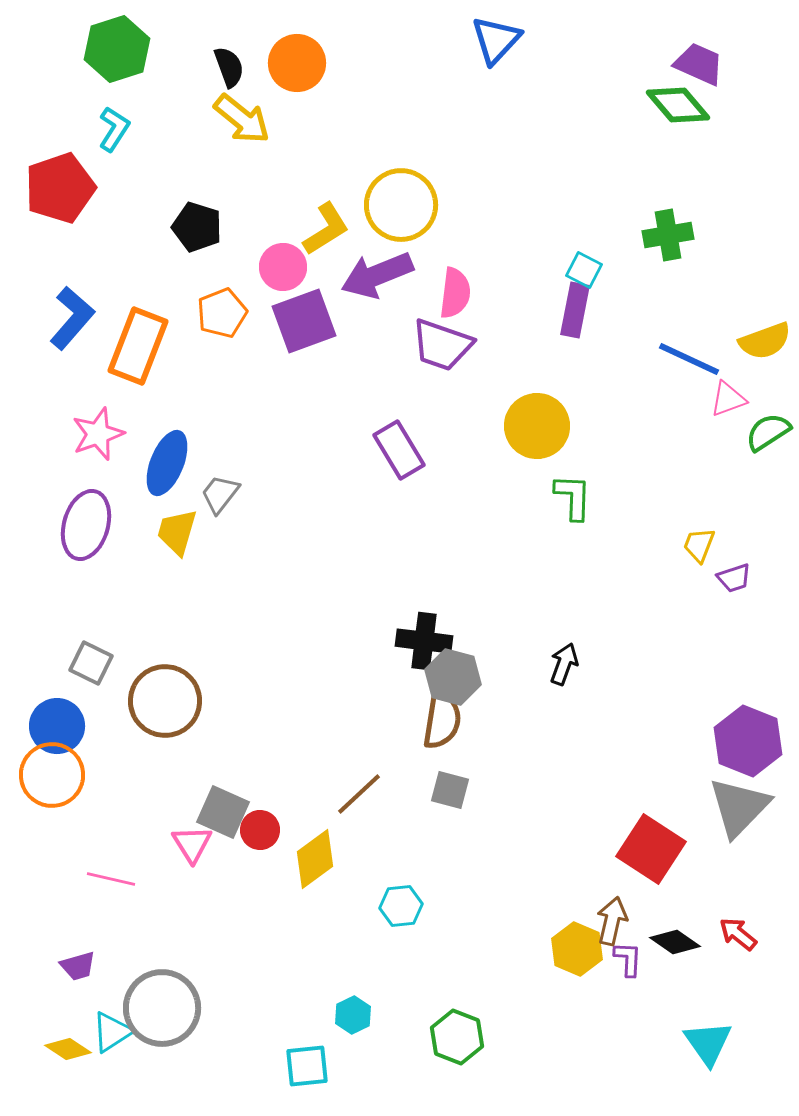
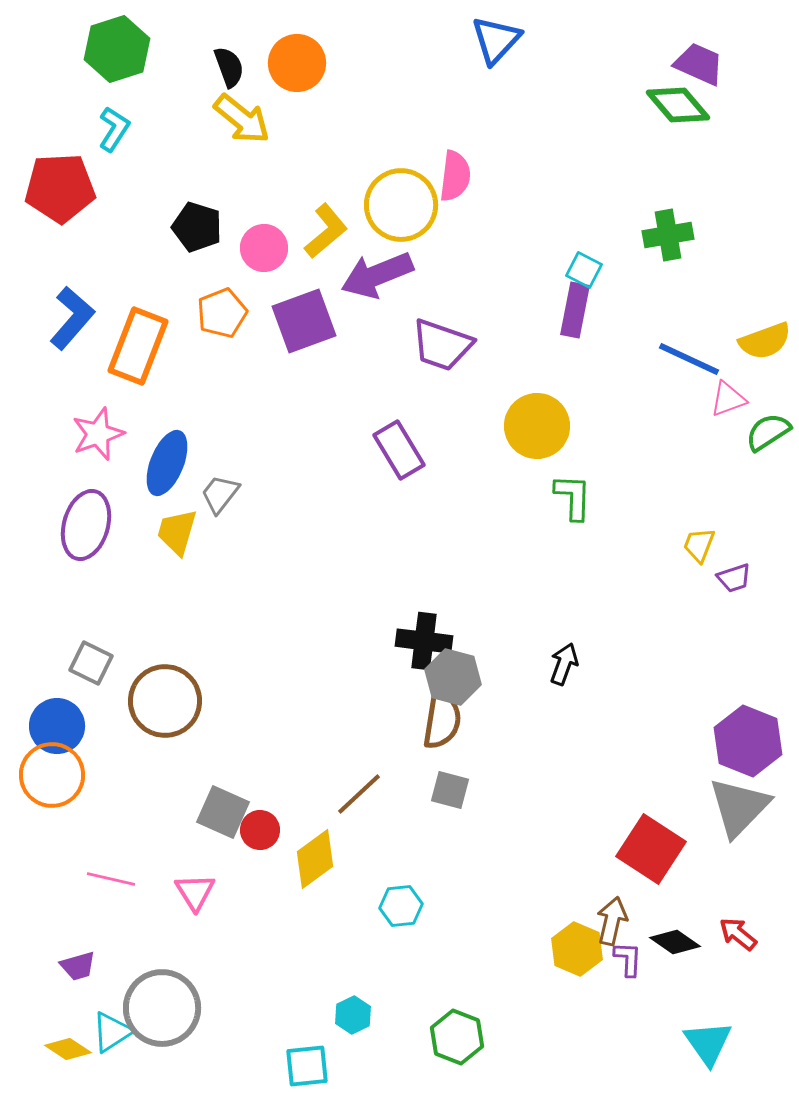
red pentagon at (60, 188): rotated 16 degrees clockwise
yellow L-shape at (326, 229): moved 2 px down; rotated 8 degrees counterclockwise
pink circle at (283, 267): moved 19 px left, 19 px up
pink semicircle at (455, 293): moved 117 px up
pink triangle at (192, 844): moved 3 px right, 48 px down
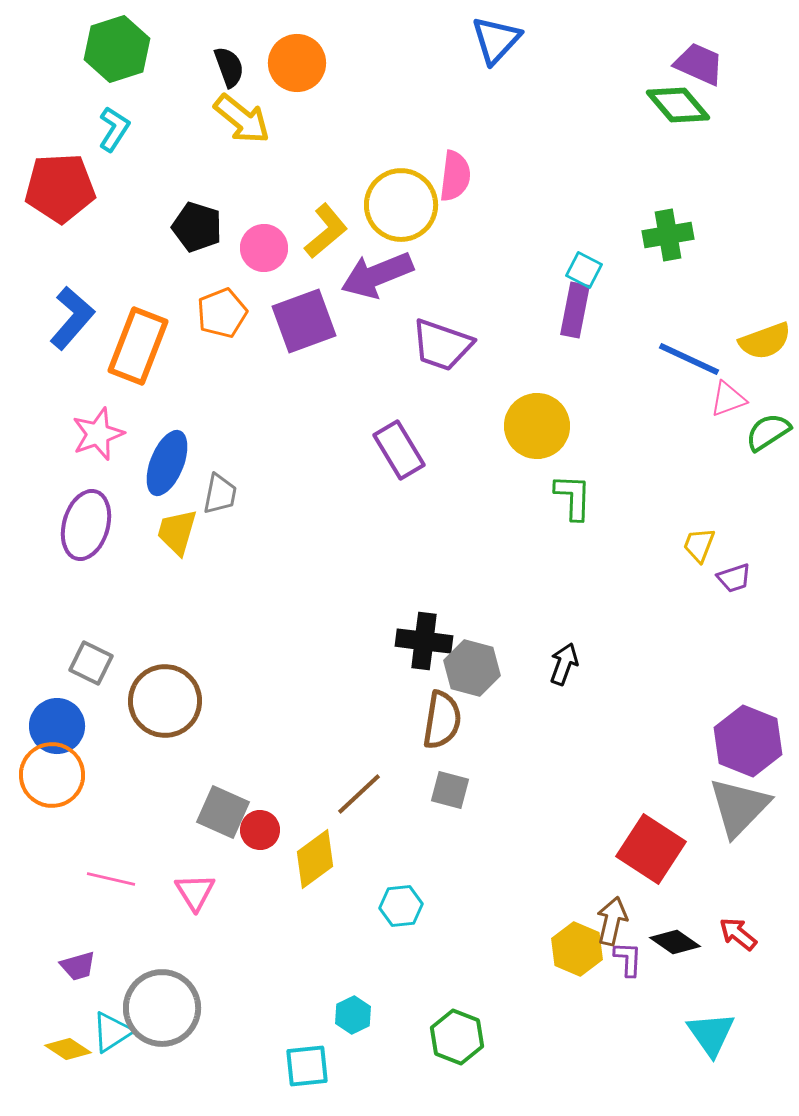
gray trapezoid at (220, 494): rotated 153 degrees clockwise
gray hexagon at (453, 677): moved 19 px right, 9 px up
cyan triangle at (708, 1043): moved 3 px right, 9 px up
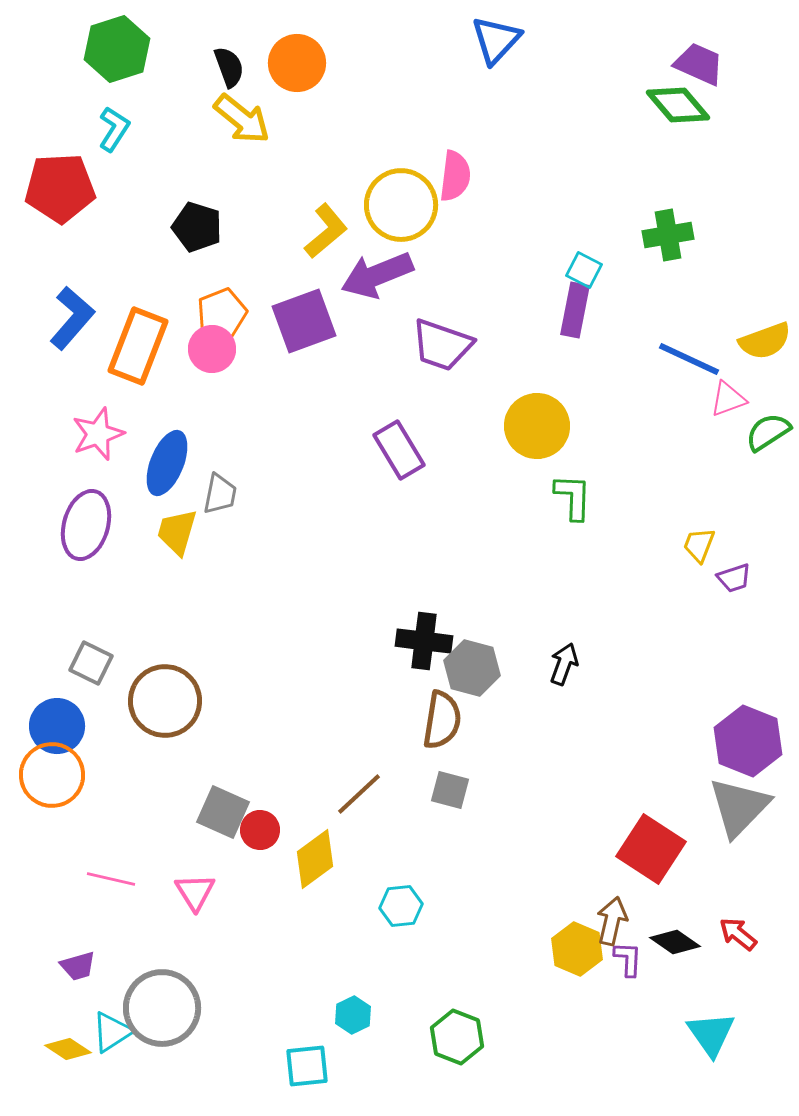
pink circle at (264, 248): moved 52 px left, 101 px down
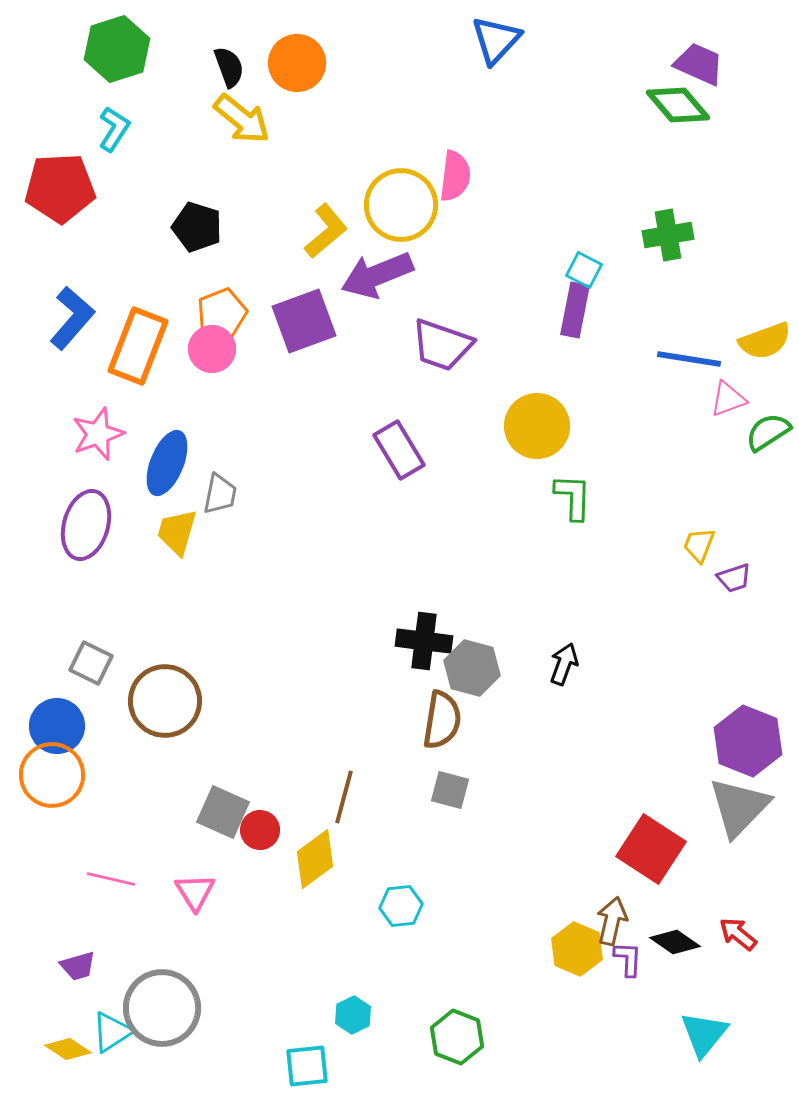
blue line at (689, 359): rotated 16 degrees counterclockwise
brown line at (359, 794): moved 15 px left, 3 px down; rotated 32 degrees counterclockwise
cyan triangle at (711, 1034): moved 7 px left; rotated 14 degrees clockwise
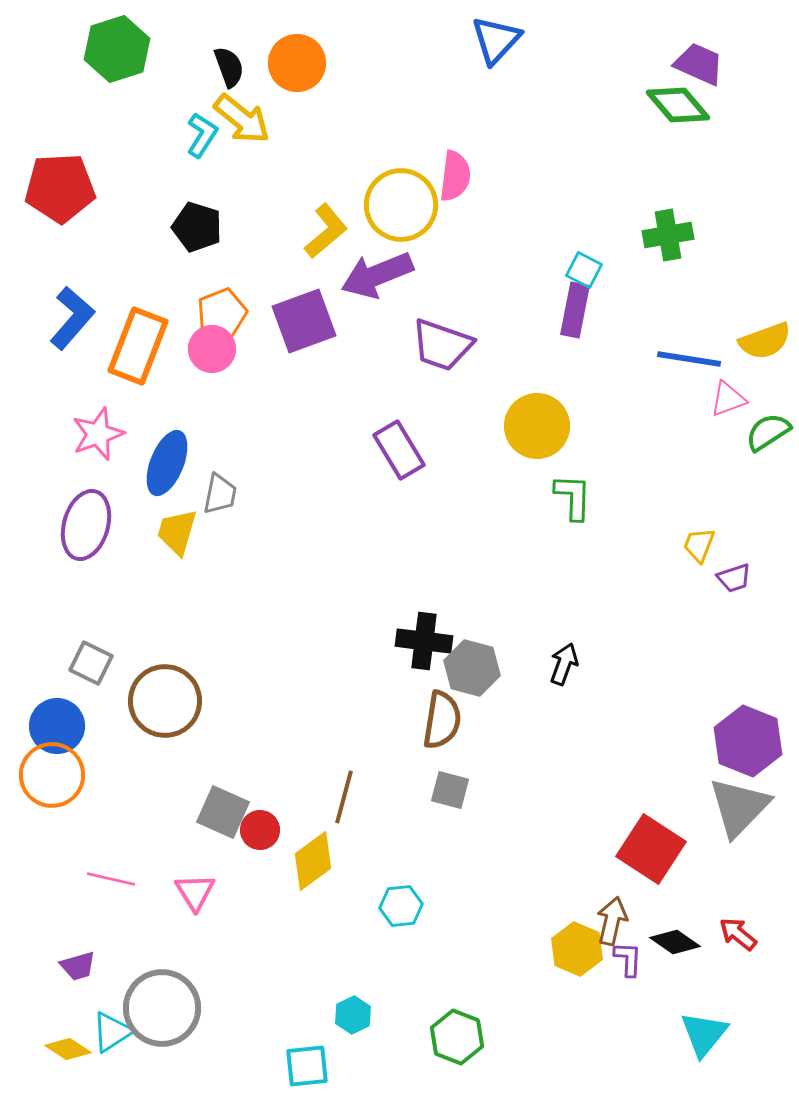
cyan L-shape at (114, 129): moved 88 px right, 6 px down
yellow diamond at (315, 859): moved 2 px left, 2 px down
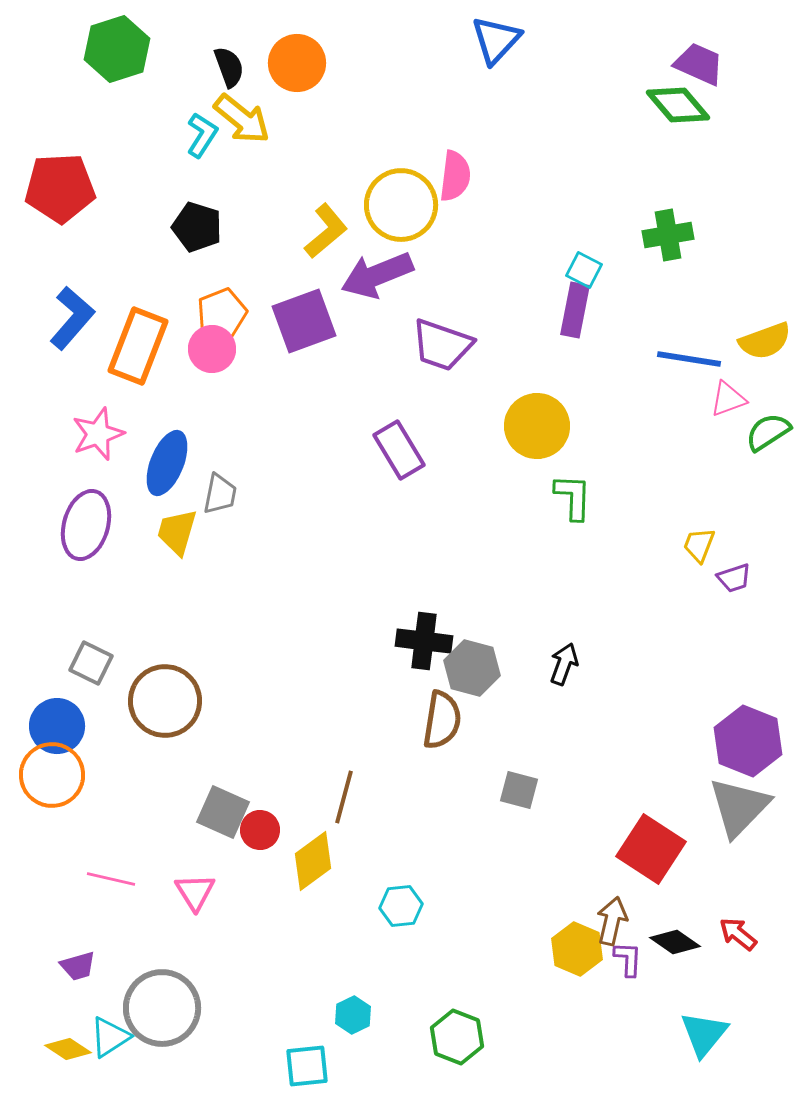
gray square at (450, 790): moved 69 px right
cyan triangle at (112, 1032): moved 2 px left, 5 px down
